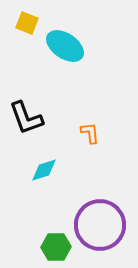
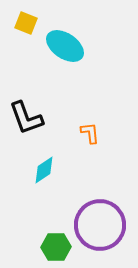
yellow square: moved 1 px left
cyan diamond: rotated 16 degrees counterclockwise
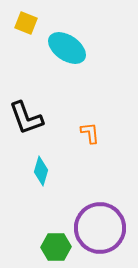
cyan ellipse: moved 2 px right, 2 px down
cyan diamond: moved 3 px left, 1 px down; rotated 40 degrees counterclockwise
purple circle: moved 3 px down
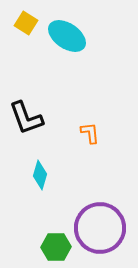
yellow square: rotated 10 degrees clockwise
cyan ellipse: moved 12 px up
cyan diamond: moved 1 px left, 4 px down
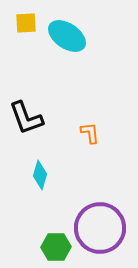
yellow square: rotated 35 degrees counterclockwise
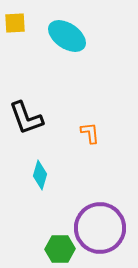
yellow square: moved 11 px left
green hexagon: moved 4 px right, 2 px down
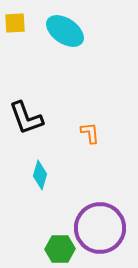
cyan ellipse: moved 2 px left, 5 px up
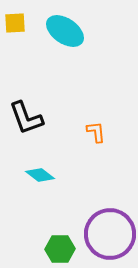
orange L-shape: moved 6 px right, 1 px up
cyan diamond: rotated 68 degrees counterclockwise
purple circle: moved 10 px right, 6 px down
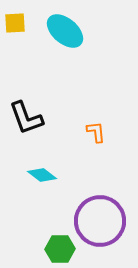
cyan ellipse: rotated 6 degrees clockwise
cyan diamond: moved 2 px right
purple circle: moved 10 px left, 13 px up
